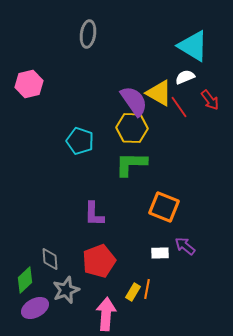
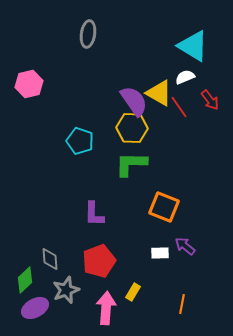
orange line: moved 35 px right, 15 px down
pink arrow: moved 6 px up
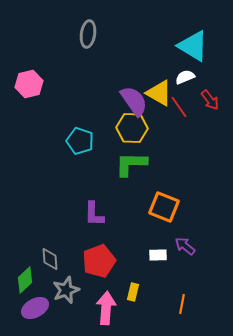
white rectangle: moved 2 px left, 2 px down
yellow rectangle: rotated 18 degrees counterclockwise
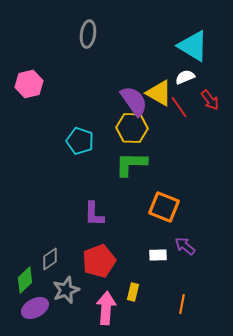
gray diamond: rotated 60 degrees clockwise
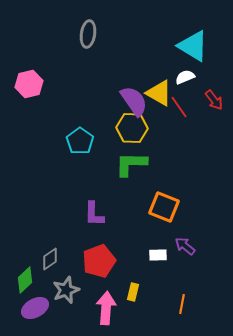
red arrow: moved 4 px right
cyan pentagon: rotated 16 degrees clockwise
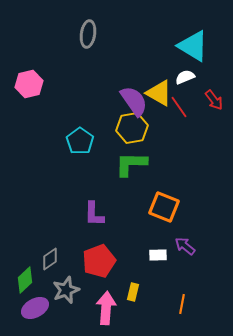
yellow hexagon: rotated 12 degrees counterclockwise
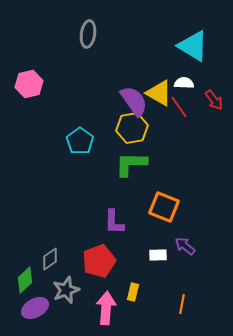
white semicircle: moved 1 px left, 6 px down; rotated 24 degrees clockwise
purple L-shape: moved 20 px right, 8 px down
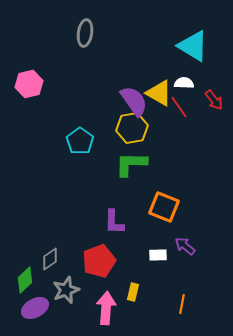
gray ellipse: moved 3 px left, 1 px up
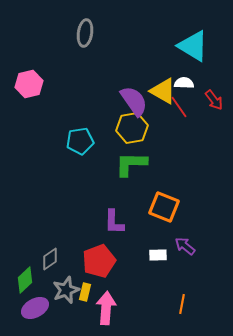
yellow triangle: moved 4 px right, 2 px up
cyan pentagon: rotated 28 degrees clockwise
yellow rectangle: moved 48 px left
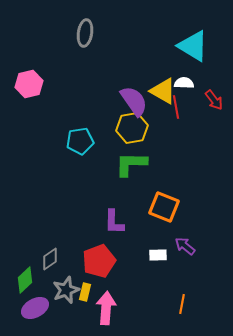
red line: moved 3 px left; rotated 25 degrees clockwise
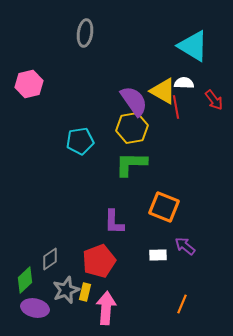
orange line: rotated 12 degrees clockwise
purple ellipse: rotated 40 degrees clockwise
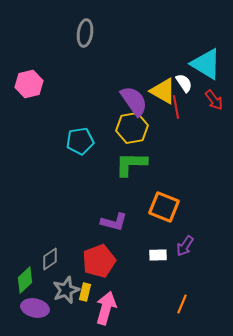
cyan triangle: moved 13 px right, 18 px down
white semicircle: rotated 54 degrees clockwise
purple L-shape: rotated 76 degrees counterclockwise
purple arrow: rotated 95 degrees counterclockwise
pink arrow: rotated 12 degrees clockwise
